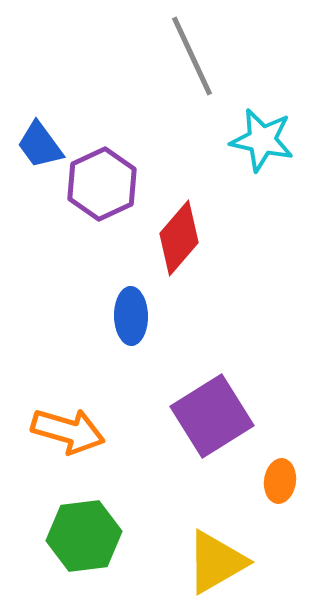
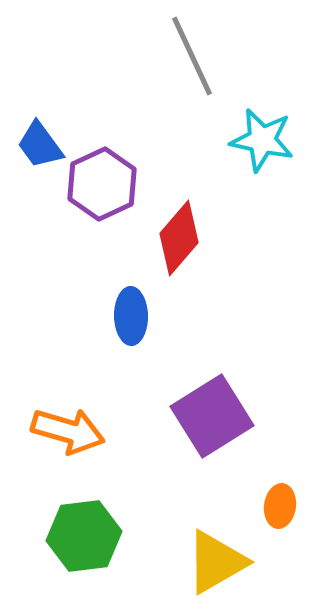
orange ellipse: moved 25 px down
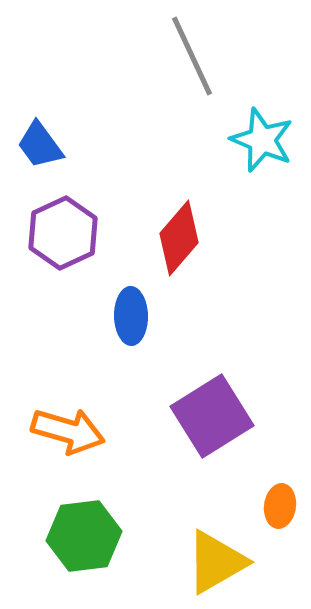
cyan star: rotated 10 degrees clockwise
purple hexagon: moved 39 px left, 49 px down
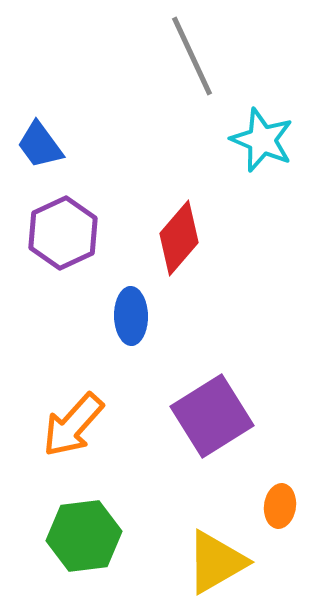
orange arrow: moved 5 px right, 6 px up; rotated 116 degrees clockwise
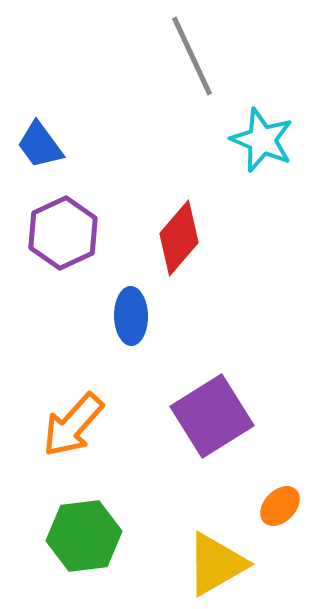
orange ellipse: rotated 36 degrees clockwise
yellow triangle: moved 2 px down
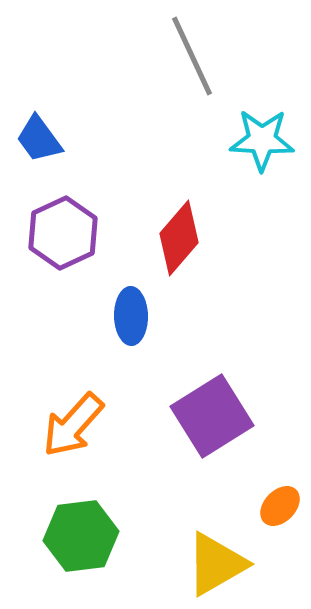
cyan star: rotated 20 degrees counterclockwise
blue trapezoid: moved 1 px left, 6 px up
green hexagon: moved 3 px left
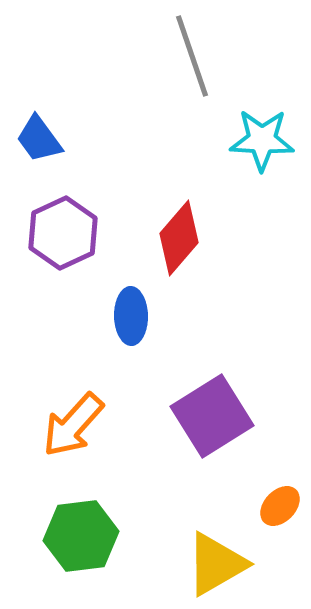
gray line: rotated 6 degrees clockwise
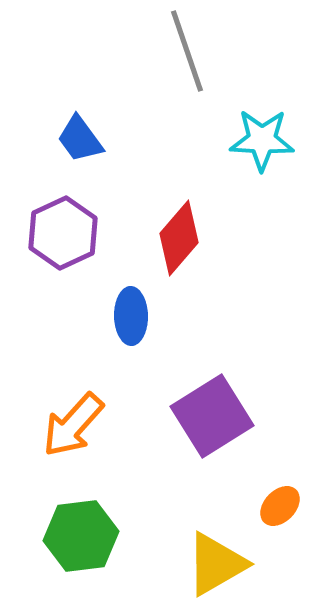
gray line: moved 5 px left, 5 px up
blue trapezoid: moved 41 px right
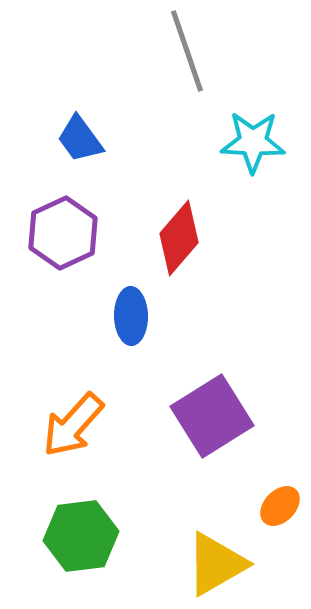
cyan star: moved 9 px left, 2 px down
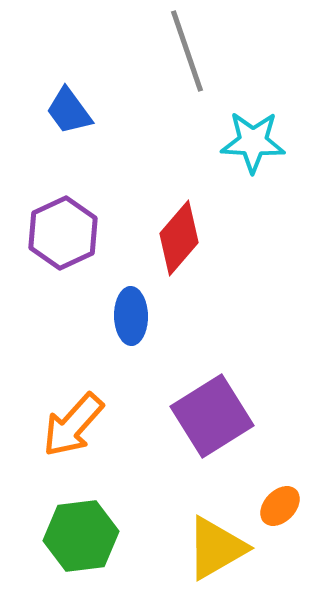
blue trapezoid: moved 11 px left, 28 px up
yellow triangle: moved 16 px up
